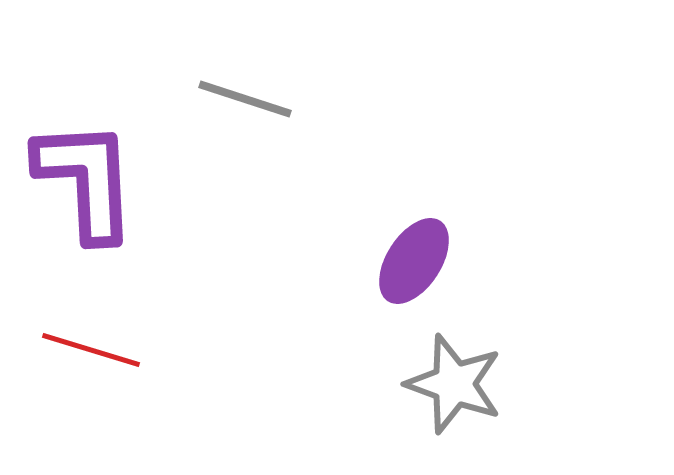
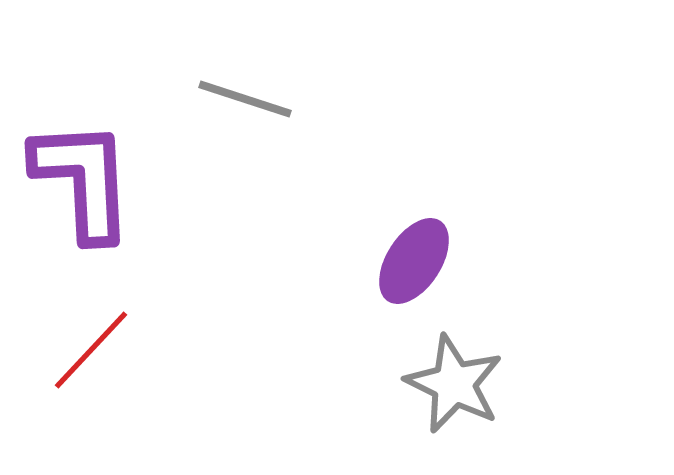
purple L-shape: moved 3 px left
red line: rotated 64 degrees counterclockwise
gray star: rotated 6 degrees clockwise
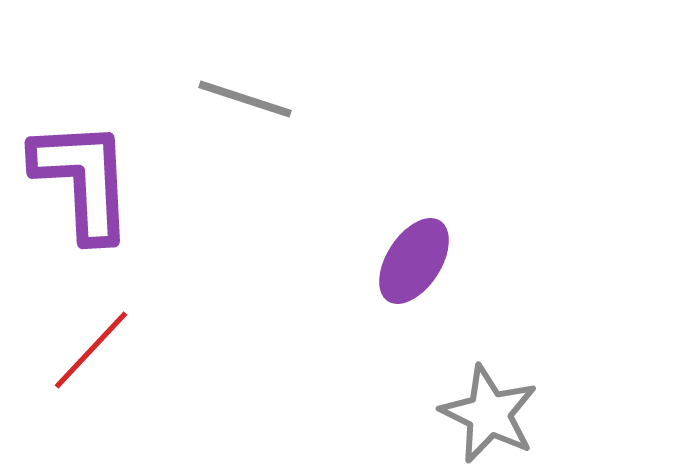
gray star: moved 35 px right, 30 px down
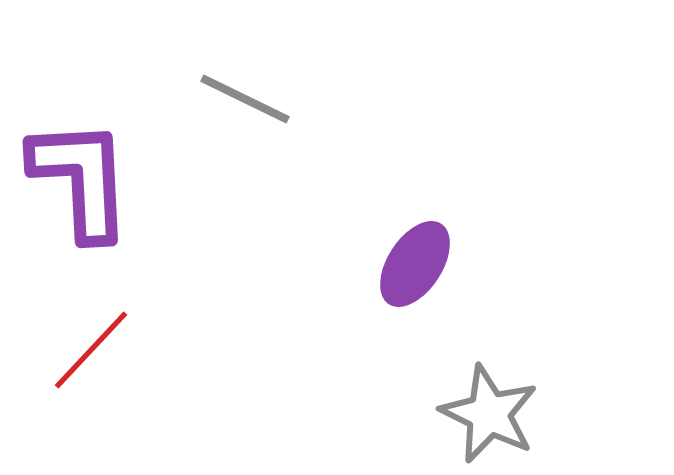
gray line: rotated 8 degrees clockwise
purple L-shape: moved 2 px left, 1 px up
purple ellipse: moved 1 px right, 3 px down
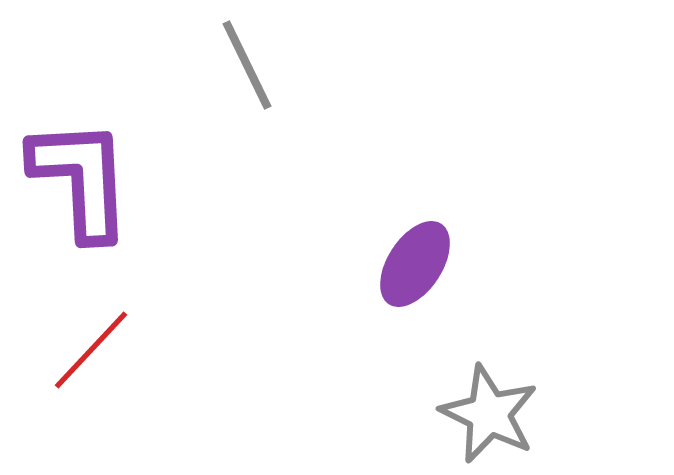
gray line: moved 2 px right, 34 px up; rotated 38 degrees clockwise
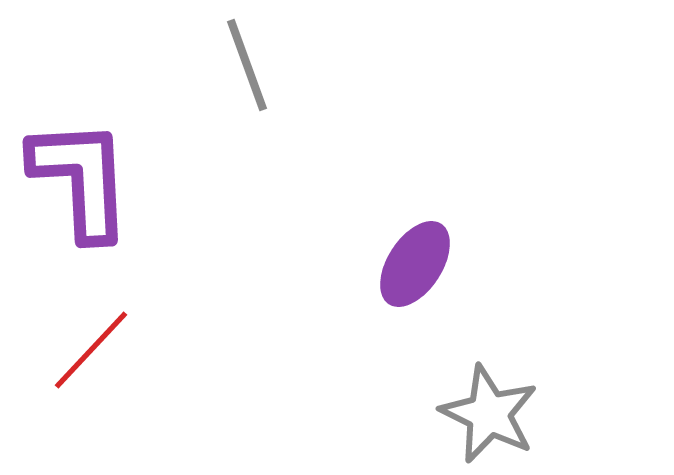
gray line: rotated 6 degrees clockwise
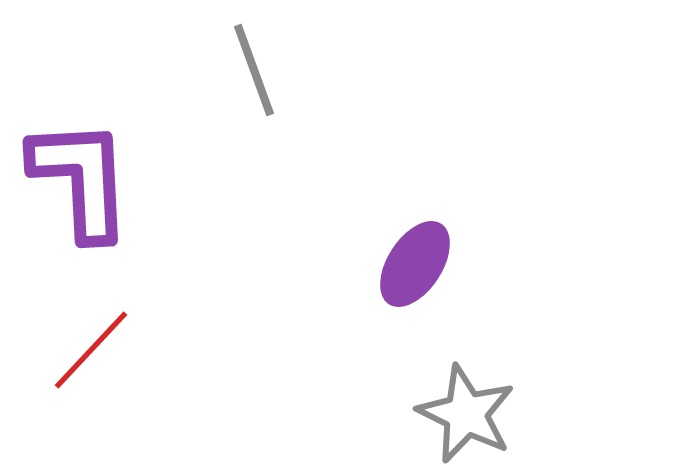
gray line: moved 7 px right, 5 px down
gray star: moved 23 px left
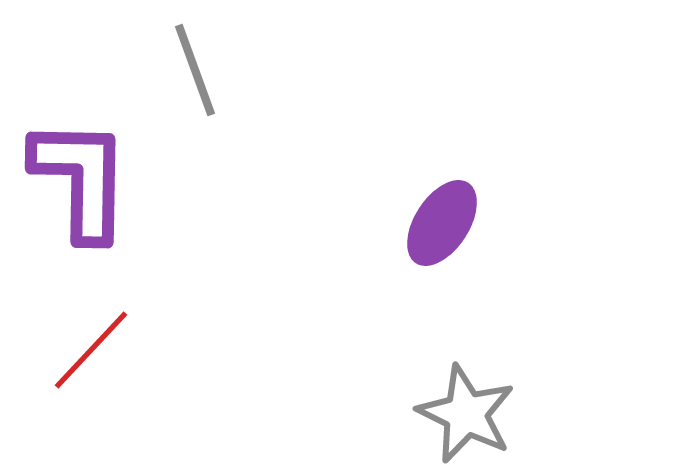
gray line: moved 59 px left
purple L-shape: rotated 4 degrees clockwise
purple ellipse: moved 27 px right, 41 px up
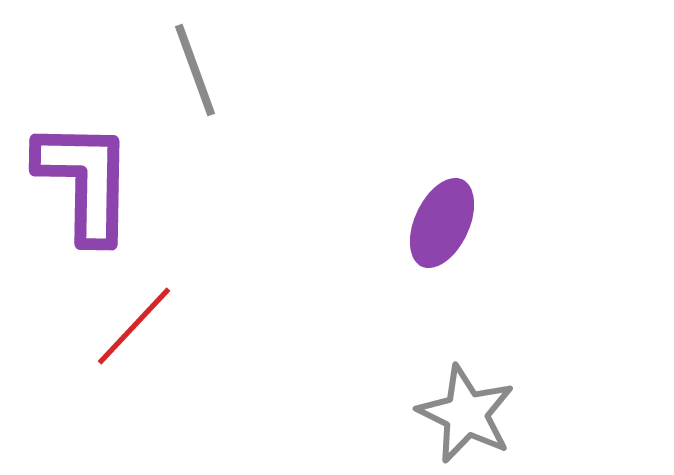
purple L-shape: moved 4 px right, 2 px down
purple ellipse: rotated 8 degrees counterclockwise
red line: moved 43 px right, 24 px up
